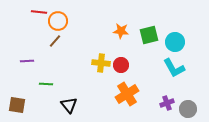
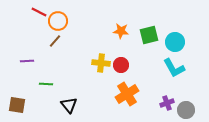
red line: rotated 21 degrees clockwise
gray circle: moved 2 px left, 1 px down
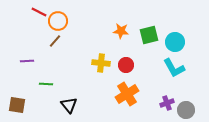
red circle: moved 5 px right
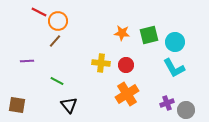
orange star: moved 1 px right, 2 px down
green line: moved 11 px right, 3 px up; rotated 24 degrees clockwise
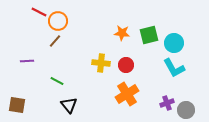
cyan circle: moved 1 px left, 1 px down
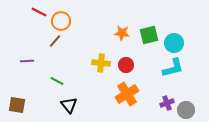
orange circle: moved 3 px right
cyan L-shape: moved 1 px left; rotated 75 degrees counterclockwise
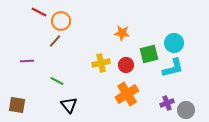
green square: moved 19 px down
yellow cross: rotated 18 degrees counterclockwise
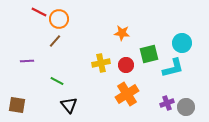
orange circle: moved 2 px left, 2 px up
cyan circle: moved 8 px right
gray circle: moved 3 px up
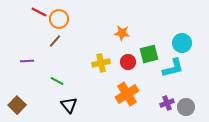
red circle: moved 2 px right, 3 px up
brown square: rotated 36 degrees clockwise
